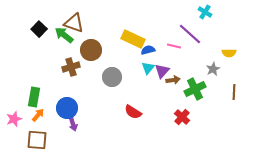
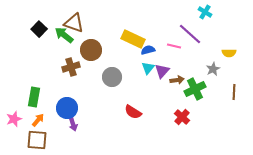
brown arrow: moved 4 px right
orange arrow: moved 5 px down
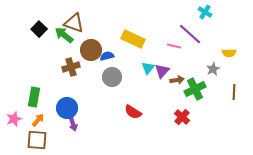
blue semicircle: moved 41 px left, 6 px down
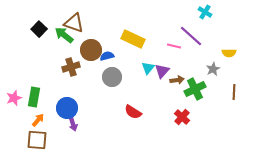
purple line: moved 1 px right, 2 px down
pink star: moved 21 px up
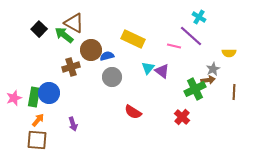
cyan cross: moved 6 px left, 5 px down
brown triangle: rotated 10 degrees clockwise
purple triangle: rotated 35 degrees counterclockwise
brown arrow: moved 31 px right
blue circle: moved 18 px left, 15 px up
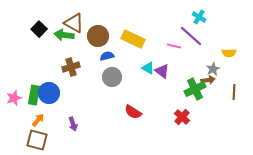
green arrow: rotated 30 degrees counterclockwise
brown circle: moved 7 px right, 14 px up
cyan triangle: rotated 40 degrees counterclockwise
green rectangle: moved 2 px up
brown square: rotated 10 degrees clockwise
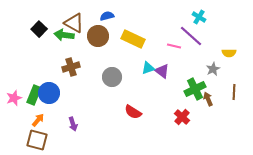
blue semicircle: moved 40 px up
cyan triangle: rotated 48 degrees counterclockwise
brown arrow: moved 19 px down; rotated 104 degrees counterclockwise
green rectangle: rotated 12 degrees clockwise
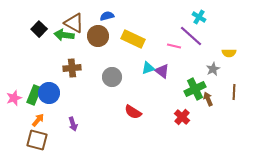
brown cross: moved 1 px right, 1 px down; rotated 12 degrees clockwise
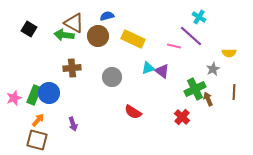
black square: moved 10 px left; rotated 14 degrees counterclockwise
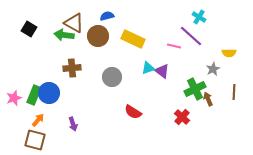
brown square: moved 2 px left
